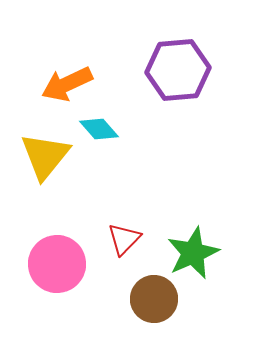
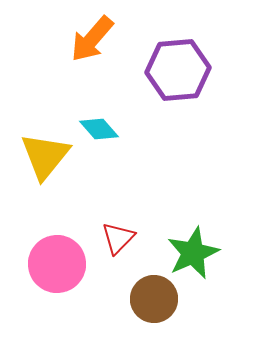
orange arrow: moved 25 px right, 45 px up; rotated 24 degrees counterclockwise
red triangle: moved 6 px left, 1 px up
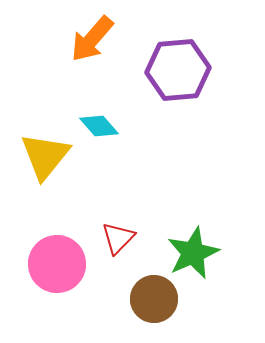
cyan diamond: moved 3 px up
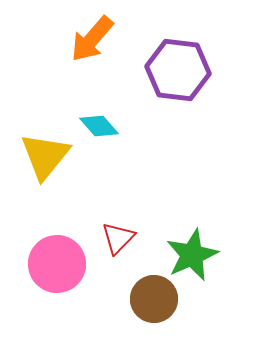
purple hexagon: rotated 12 degrees clockwise
green star: moved 1 px left, 2 px down
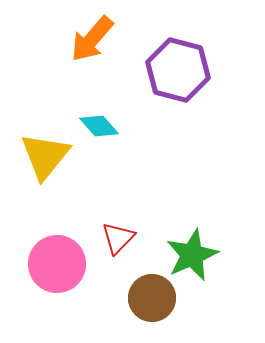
purple hexagon: rotated 8 degrees clockwise
brown circle: moved 2 px left, 1 px up
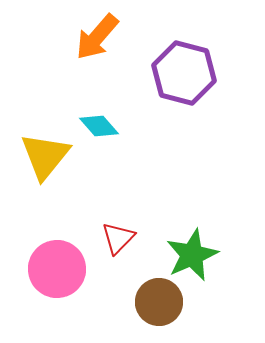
orange arrow: moved 5 px right, 2 px up
purple hexagon: moved 6 px right, 3 px down
pink circle: moved 5 px down
brown circle: moved 7 px right, 4 px down
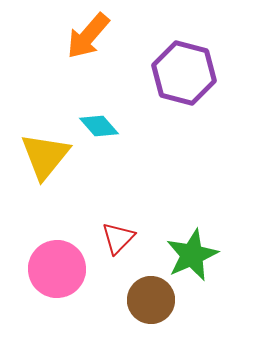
orange arrow: moved 9 px left, 1 px up
brown circle: moved 8 px left, 2 px up
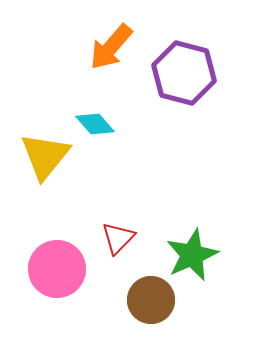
orange arrow: moved 23 px right, 11 px down
cyan diamond: moved 4 px left, 2 px up
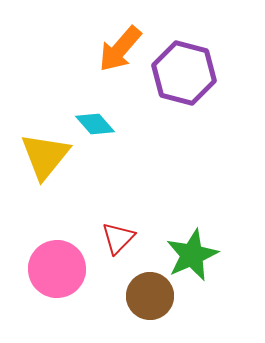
orange arrow: moved 9 px right, 2 px down
brown circle: moved 1 px left, 4 px up
